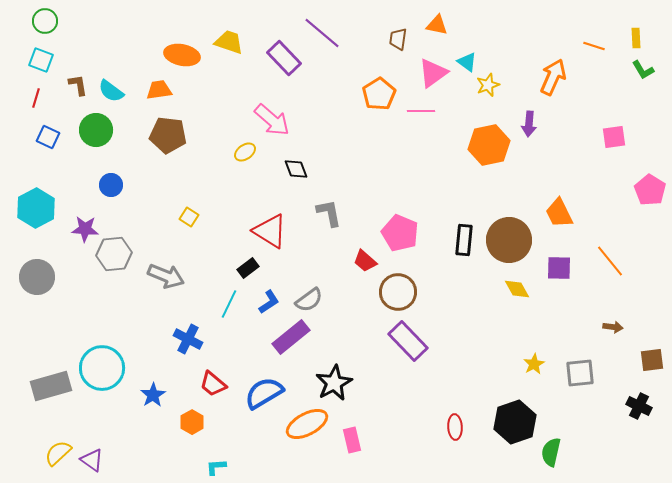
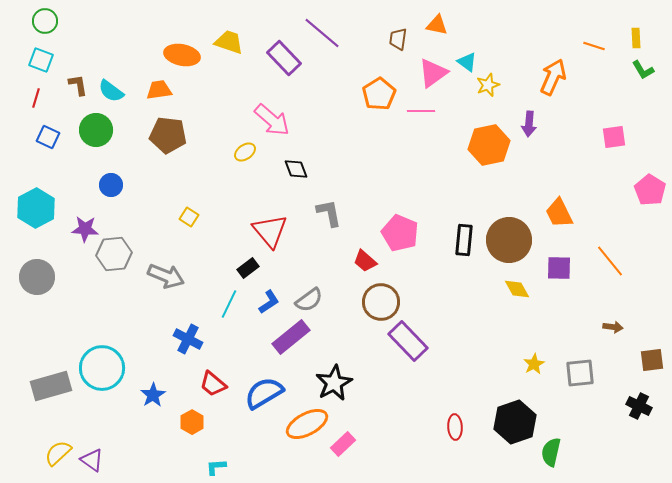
red triangle at (270, 231): rotated 18 degrees clockwise
brown circle at (398, 292): moved 17 px left, 10 px down
pink rectangle at (352, 440): moved 9 px left, 4 px down; rotated 60 degrees clockwise
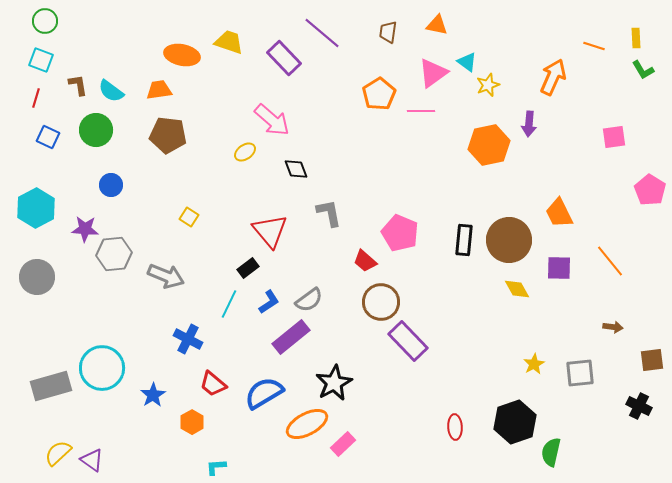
brown trapezoid at (398, 39): moved 10 px left, 7 px up
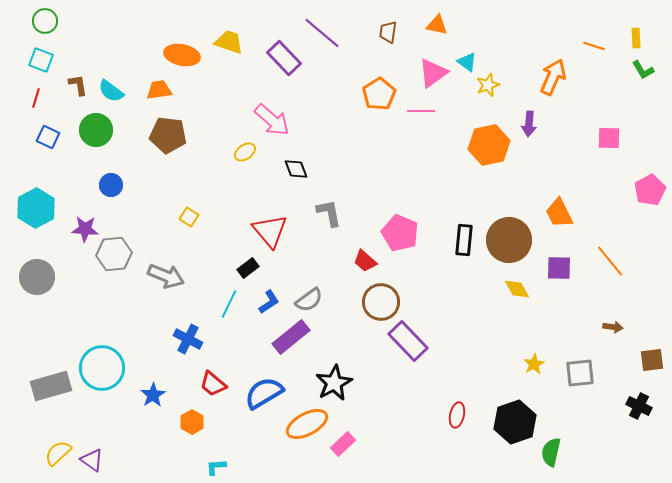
pink square at (614, 137): moved 5 px left, 1 px down; rotated 10 degrees clockwise
pink pentagon at (650, 190): rotated 12 degrees clockwise
red ellipse at (455, 427): moved 2 px right, 12 px up; rotated 15 degrees clockwise
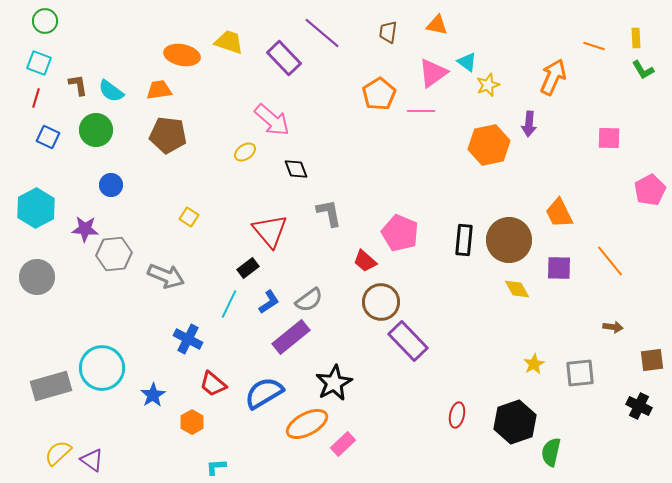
cyan square at (41, 60): moved 2 px left, 3 px down
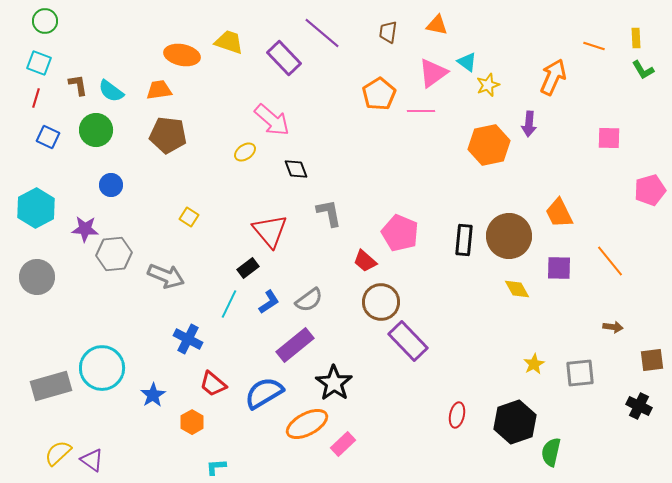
pink pentagon at (650, 190): rotated 12 degrees clockwise
brown circle at (509, 240): moved 4 px up
purple rectangle at (291, 337): moved 4 px right, 8 px down
black star at (334, 383): rotated 9 degrees counterclockwise
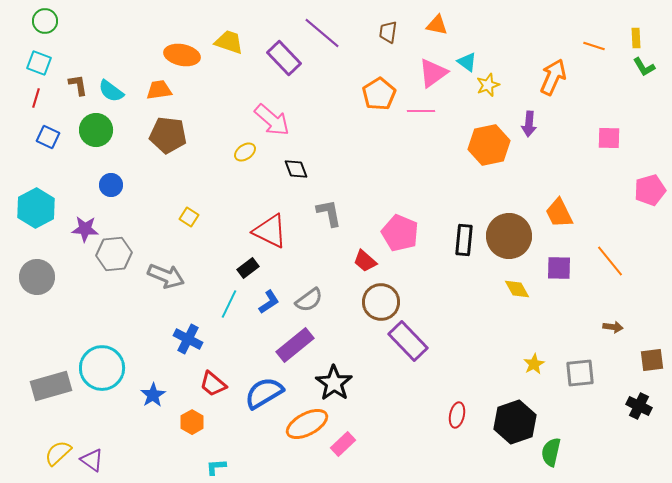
green L-shape at (643, 70): moved 1 px right, 3 px up
red triangle at (270, 231): rotated 24 degrees counterclockwise
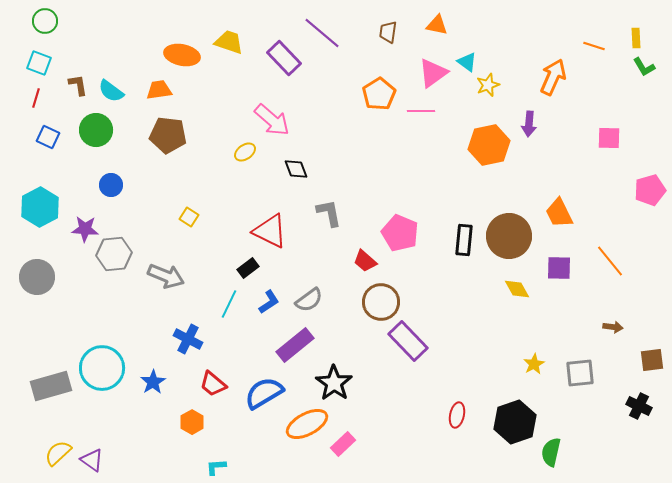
cyan hexagon at (36, 208): moved 4 px right, 1 px up
blue star at (153, 395): moved 13 px up
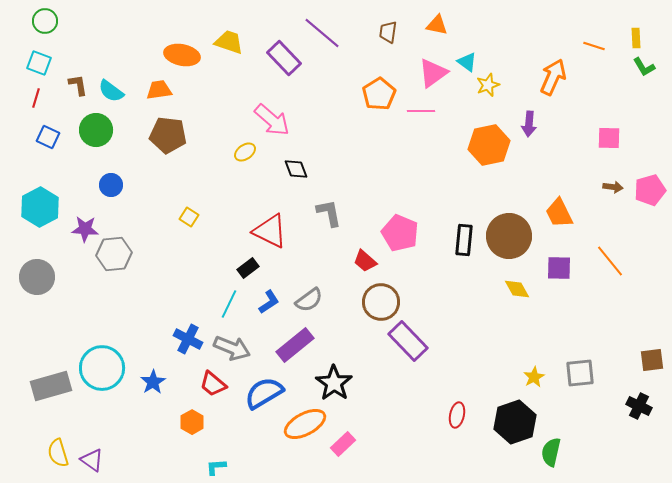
gray arrow at (166, 276): moved 66 px right, 72 px down
brown arrow at (613, 327): moved 140 px up
yellow star at (534, 364): moved 13 px down
orange ellipse at (307, 424): moved 2 px left
yellow semicircle at (58, 453): rotated 64 degrees counterclockwise
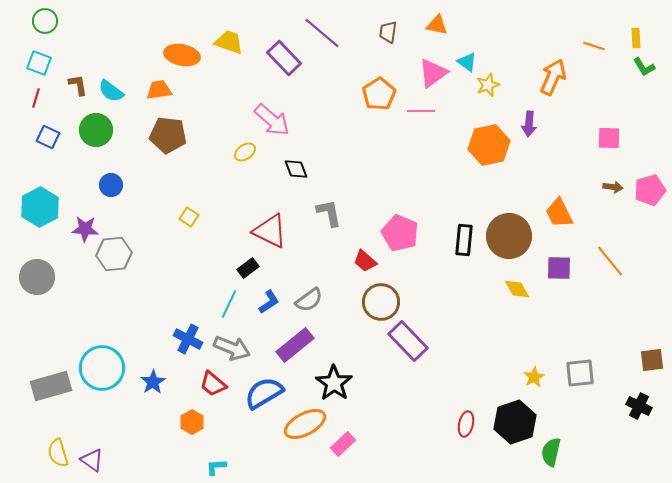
red ellipse at (457, 415): moved 9 px right, 9 px down
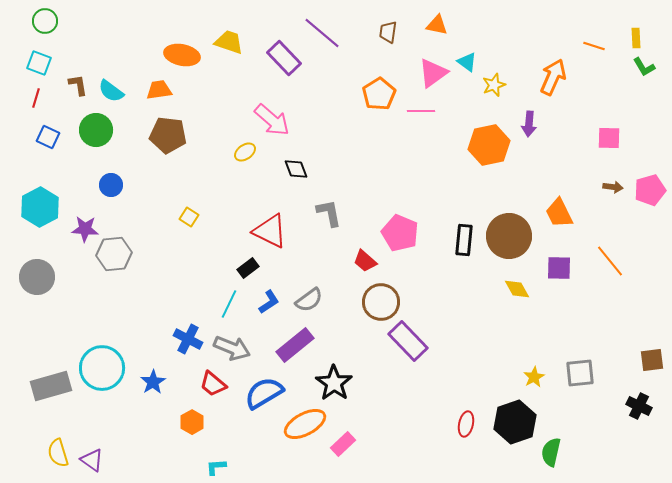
yellow star at (488, 85): moved 6 px right
